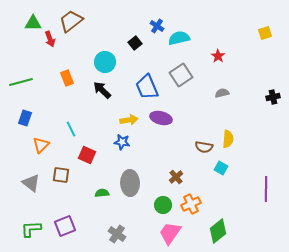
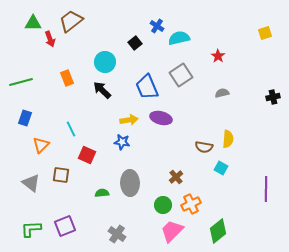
pink trapezoid: moved 2 px right, 2 px up; rotated 10 degrees clockwise
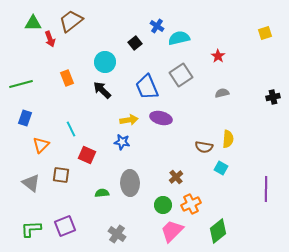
green line: moved 2 px down
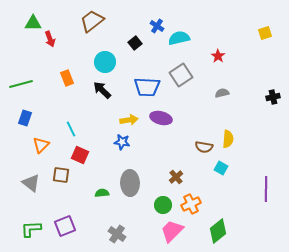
brown trapezoid: moved 21 px right
blue trapezoid: rotated 64 degrees counterclockwise
red square: moved 7 px left
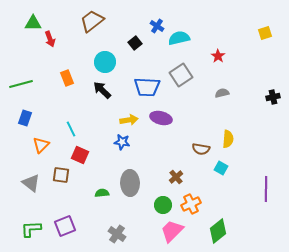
brown semicircle: moved 3 px left, 2 px down
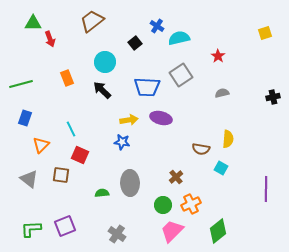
gray triangle: moved 2 px left, 4 px up
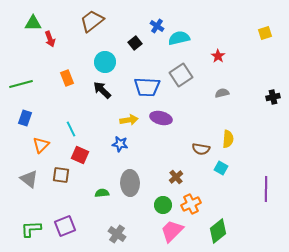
blue star: moved 2 px left, 2 px down
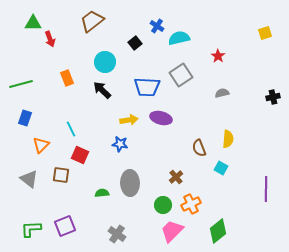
brown semicircle: moved 2 px left, 1 px up; rotated 60 degrees clockwise
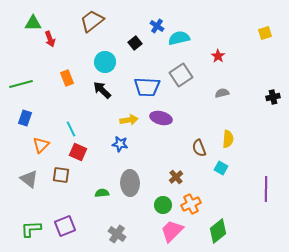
red square: moved 2 px left, 3 px up
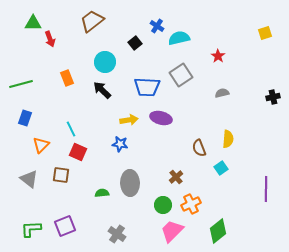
cyan square: rotated 24 degrees clockwise
